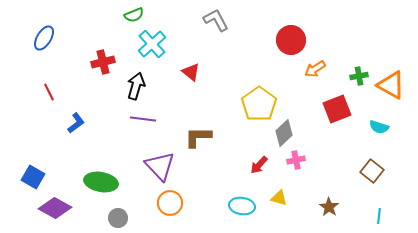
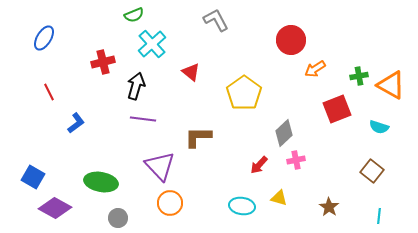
yellow pentagon: moved 15 px left, 11 px up
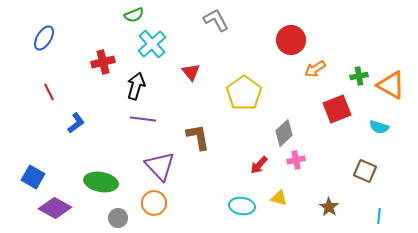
red triangle: rotated 12 degrees clockwise
brown L-shape: rotated 80 degrees clockwise
brown square: moved 7 px left; rotated 15 degrees counterclockwise
orange circle: moved 16 px left
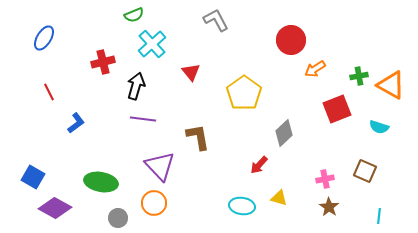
pink cross: moved 29 px right, 19 px down
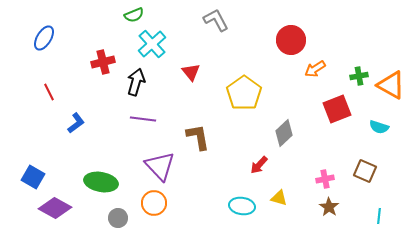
black arrow: moved 4 px up
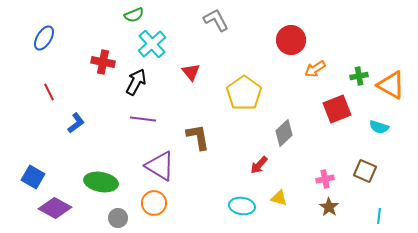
red cross: rotated 25 degrees clockwise
black arrow: rotated 12 degrees clockwise
purple triangle: rotated 16 degrees counterclockwise
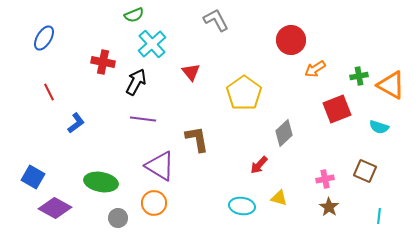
brown L-shape: moved 1 px left, 2 px down
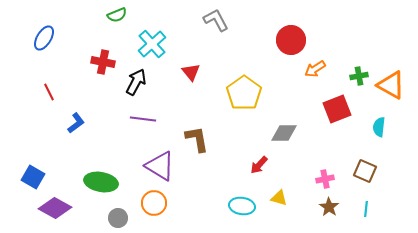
green semicircle: moved 17 px left
cyan semicircle: rotated 78 degrees clockwise
gray diamond: rotated 44 degrees clockwise
cyan line: moved 13 px left, 7 px up
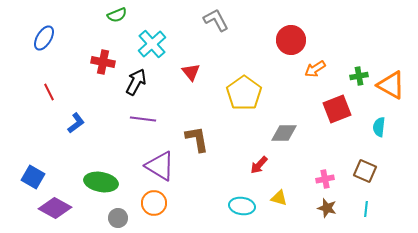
brown star: moved 2 px left, 1 px down; rotated 18 degrees counterclockwise
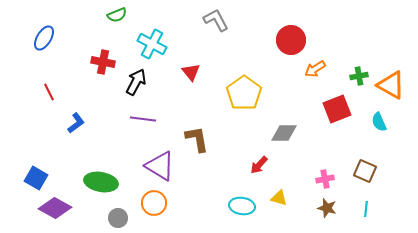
cyan cross: rotated 20 degrees counterclockwise
cyan semicircle: moved 5 px up; rotated 30 degrees counterclockwise
blue square: moved 3 px right, 1 px down
